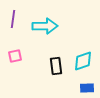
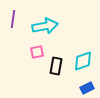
cyan arrow: rotated 10 degrees counterclockwise
pink square: moved 22 px right, 4 px up
black rectangle: rotated 18 degrees clockwise
blue rectangle: rotated 24 degrees counterclockwise
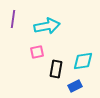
cyan arrow: moved 2 px right
cyan diamond: rotated 10 degrees clockwise
black rectangle: moved 3 px down
blue rectangle: moved 12 px left, 2 px up
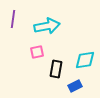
cyan diamond: moved 2 px right, 1 px up
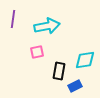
black rectangle: moved 3 px right, 2 px down
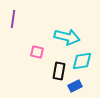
cyan arrow: moved 20 px right, 11 px down; rotated 25 degrees clockwise
pink square: rotated 24 degrees clockwise
cyan diamond: moved 3 px left, 1 px down
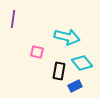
cyan diamond: moved 2 px down; rotated 60 degrees clockwise
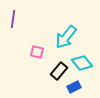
cyan arrow: moved 1 px left; rotated 115 degrees clockwise
black rectangle: rotated 30 degrees clockwise
blue rectangle: moved 1 px left, 1 px down
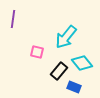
blue rectangle: rotated 48 degrees clockwise
